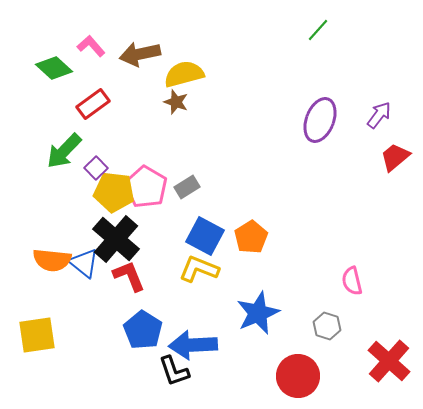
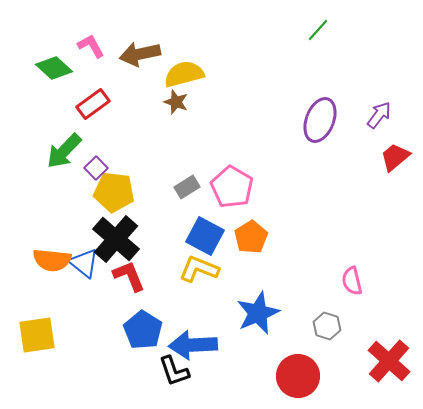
pink L-shape: rotated 12 degrees clockwise
pink pentagon: moved 86 px right
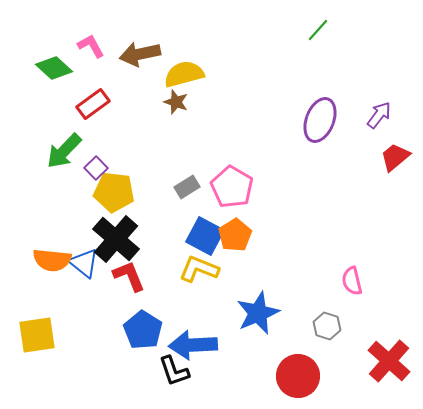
orange pentagon: moved 16 px left, 2 px up
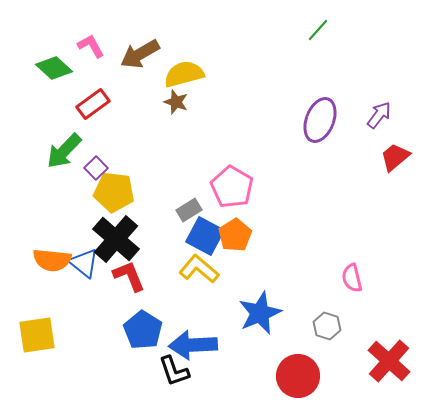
brown arrow: rotated 18 degrees counterclockwise
gray rectangle: moved 2 px right, 23 px down
yellow L-shape: rotated 18 degrees clockwise
pink semicircle: moved 3 px up
blue star: moved 2 px right
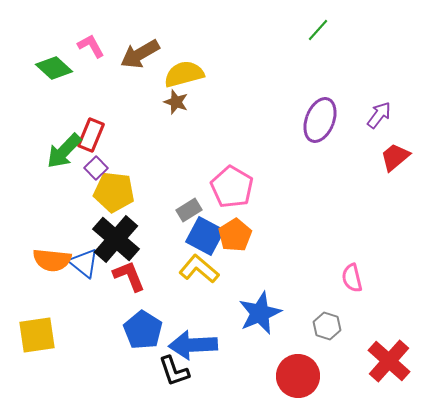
red rectangle: moved 2 px left, 31 px down; rotated 32 degrees counterclockwise
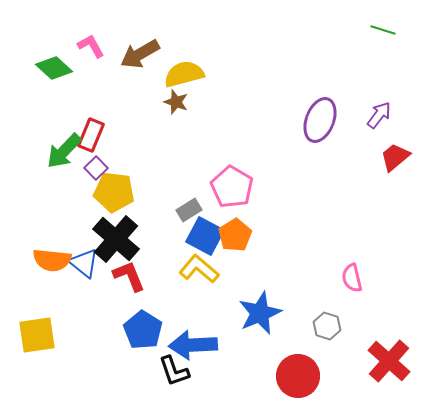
green line: moved 65 px right; rotated 65 degrees clockwise
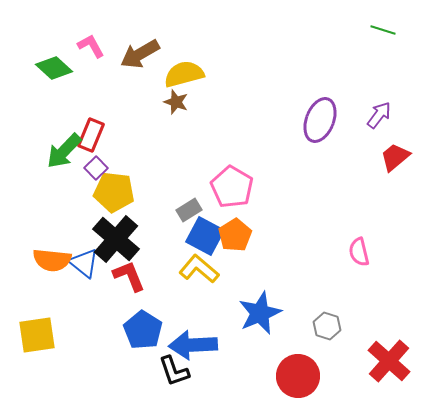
pink semicircle: moved 7 px right, 26 px up
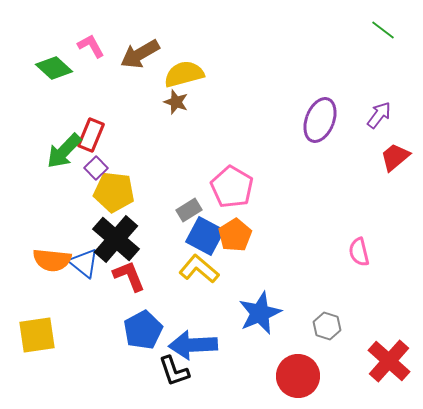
green line: rotated 20 degrees clockwise
blue pentagon: rotated 12 degrees clockwise
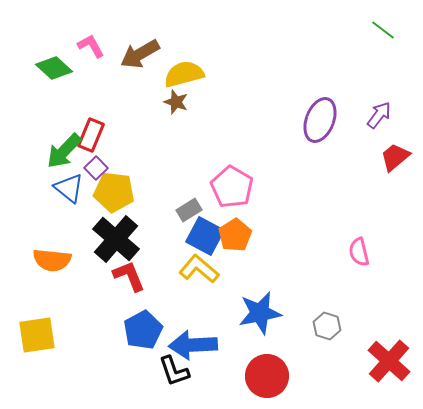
blue triangle: moved 15 px left, 75 px up
blue star: rotated 12 degrees clockwise
red circle: moved 31 px left
